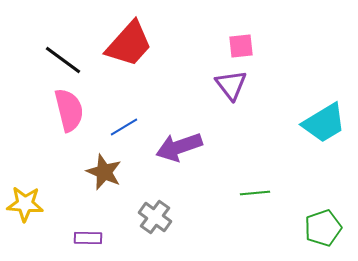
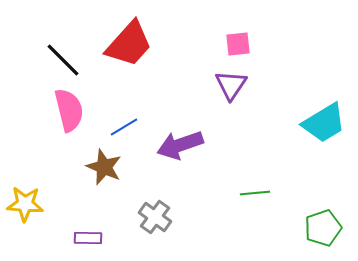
pink square: moved 3 px left, 2 px up
black line: rotated 9 degrees clockwise
purple triangle: rotated 12 degrees clockwise
purple arrow: moved 1 px right, 2 px up
brown star: moved 5 px up
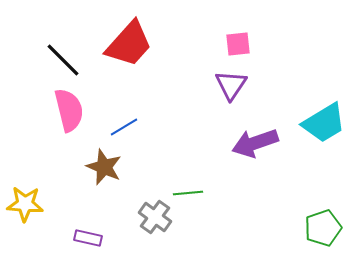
purple arrow: moved 75 px right, 2 px up
green line: moved 67 px left
purple rectangle: rotated 12 degrees clockwise
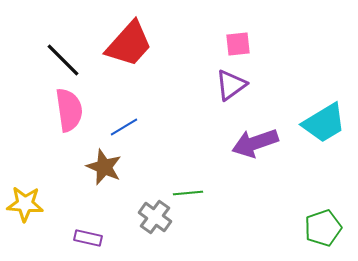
purple triangle: rotated 20 degrees clockwise
pink semicircle: rotated 6 degrees clockwise
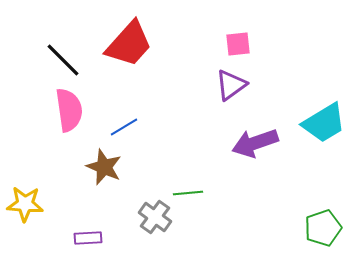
purple rectangle: rotated 16 degrees counterclockwise
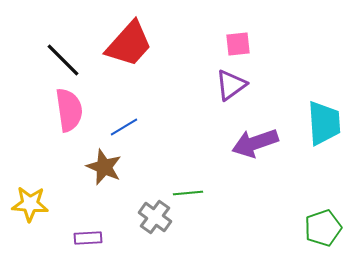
cyan trapezoid: rotated 63 degrees counterclockwise
yellow star: moved 5 px right
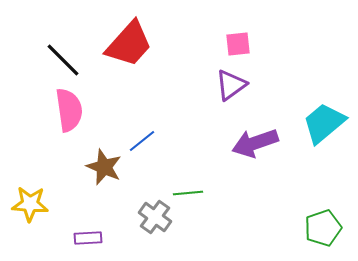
cyan trapezoid: rotated 126 degrees counterclockwise
blue line: moved 18 px right, 14 px down; rotated 8 degrees counterclockwise
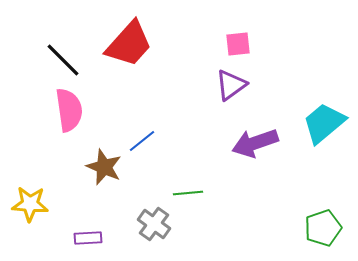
gray cross: moved 1 px left, 7 px down
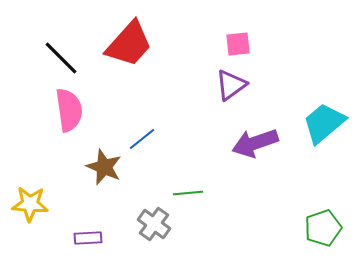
black line: moved 2 px left, 2 px up
blue line: moved 2 px up
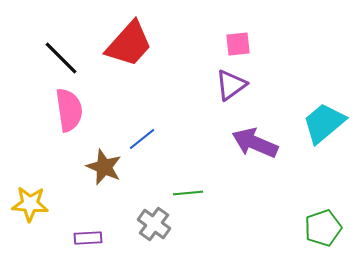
purple arrow: rotated 42 degrees clockwise
